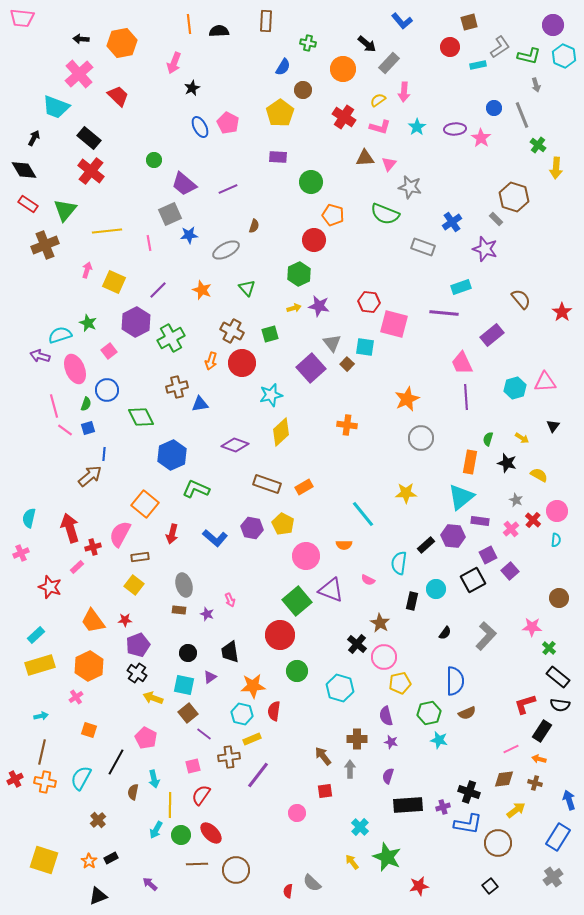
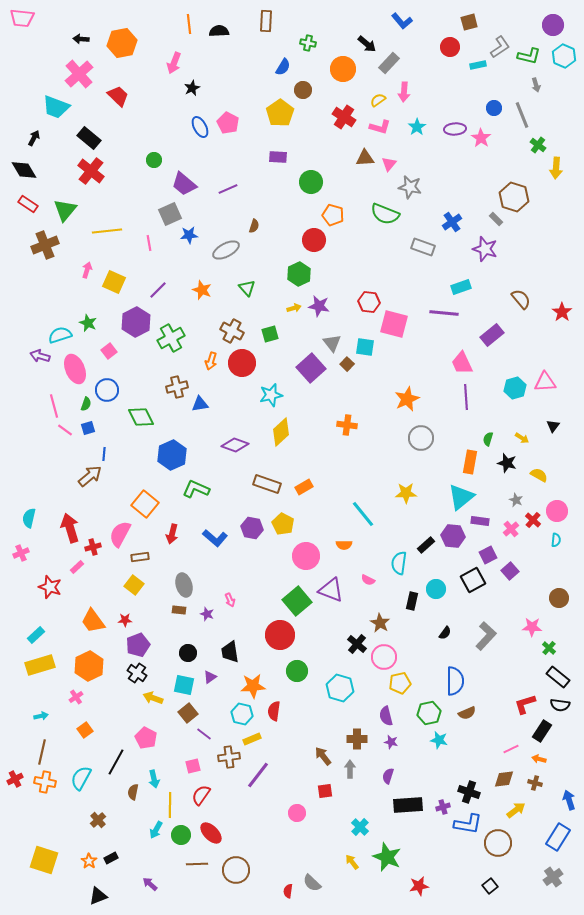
orange square at (89, 730): moved 4 px left; rotated 35 degrees clockwise
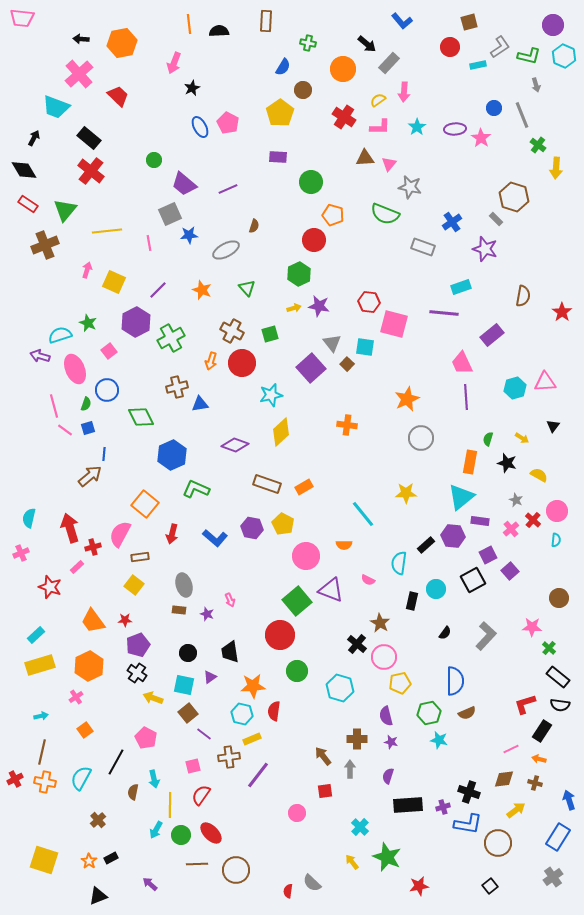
pink L-shape at (380, 127): rotated 15 degrees counterclockwise
brown semicircle at (521, 299): moved 2 px right, 3 px up; rotated 50 degrees clockwise
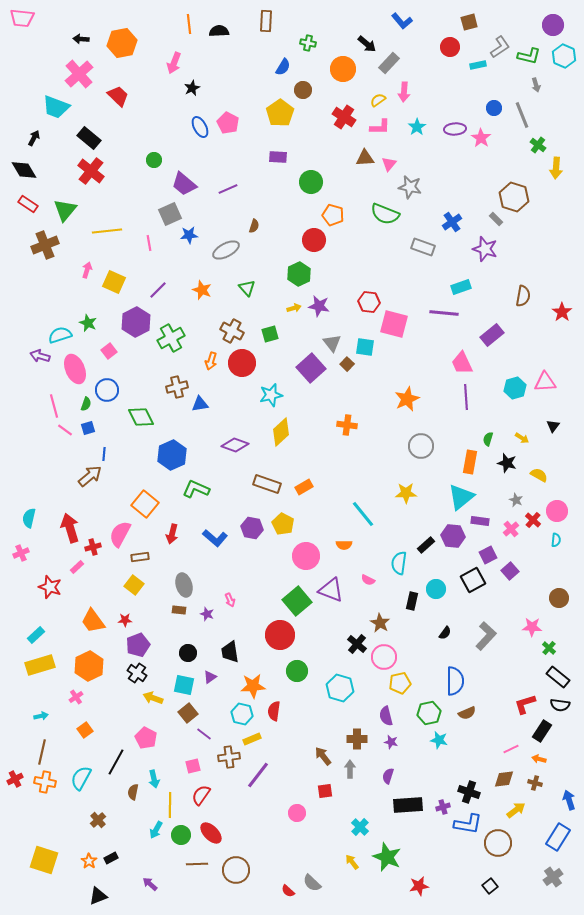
gray circle at (421, 438): moved 8 px down
red semicircle at (288, 891): rotated 56 degrees counterclockwise
